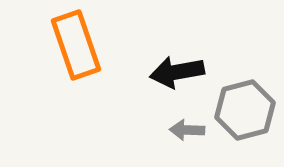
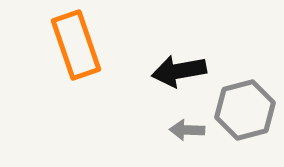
black arrow: moved 2 px right, 1 px up
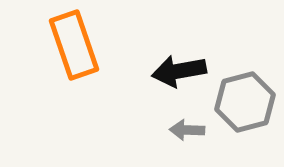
orange rectangle: moved 2 px left
gray hexagon: moved 8 px up
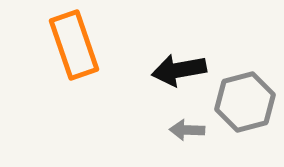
black arrow: moved 1 px up
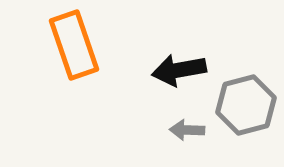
gray hexagon: moved 1 px right, 3 px down
